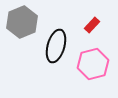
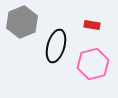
red rectangle: rotated 56 degrees clockwise
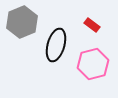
red rectangle: rotated 28 degrees clockwise
black ellipse: moved 1 px up
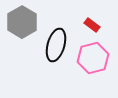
gray hexagon: rotated 8 degrees counterclockwise
pink hexagon: moved 6 px up
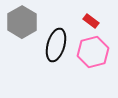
red rectangle: moved 1 px left, 4 px up
pink hexagon: moved 6 px up
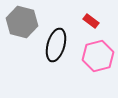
gray hexagon: rotated 16 degrees counterclockwise
pink hexagon: moved 5 px right, 4 px down
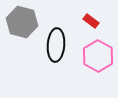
black ellipse: rotated 12 degrees counterclockwise
pink hexagon: rotated 16 degrees counterclockwise
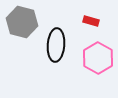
red rectangle: rotated 21 degrees counterclockwise
pink hexagon: moved 2 px down
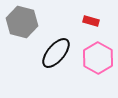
black ellipse: moved 8 px down; rotated 36 degrees clockwise
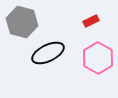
red rectangle: rotated 42 degrees counterclockwise
black ellipse: moved 8 px left; rotated 24 degrees clockwise
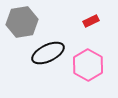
gray hexagon: rotated 24 degrees counterclockwise
pink hexagon: moved 10 px left, 7 px down
